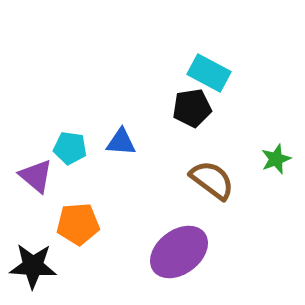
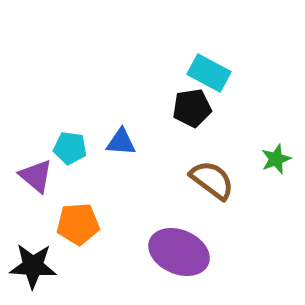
purple ellipse: rotated 60 degrees clockwise
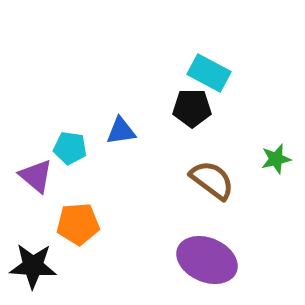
black pentagon: rotated 9 degrees clockwise
blue triangle: moved 11 px up; rotated 12 degrees counterclockwise
green star: rotated 8 degrees clockwise
purple ellipse: moved 28 px right, 8 px down
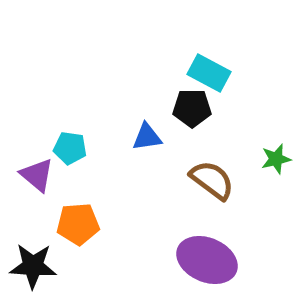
blue triangle: moved 26 px right, 6 px down
purple triangle: moved 1 px right, 1 px up
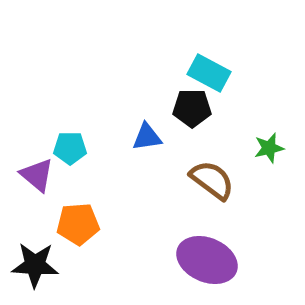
cyan pentagon: rotated 8 degrees counterclockwise
green star: moved 7 px left, 11 px up
black star: moved 2 px right, 1 px up
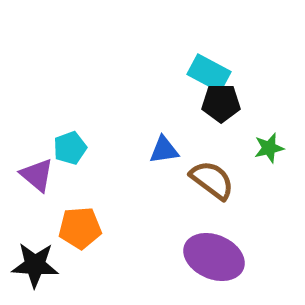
black pentagon: moved 29 px right, 5 px up
blue triangle: moved 17 px right, 13 px down
cyan pentagon: rotated 20 degrees counterclockwise
orange pentagon: moved 2 px right, 4 px down
purple ellipse: moved 7 px right, 3 px up
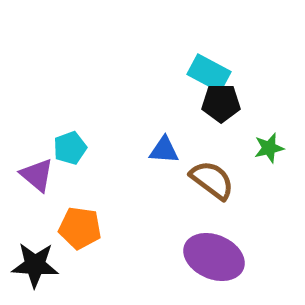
blue triangle: rotated 12 degrees clockwise
orange pentagon: rotated 12 degrees clockwise
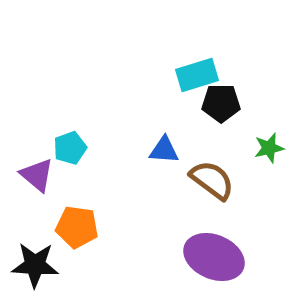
cyan rectangle: moved 12 px left, 2 px down; rotated 45 degrees counterclockwise
orange pentagon: moved 3 px left, 1 px up
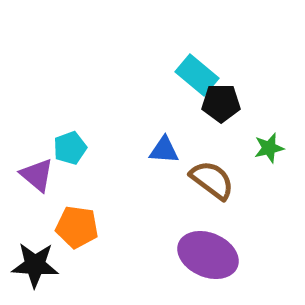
cyan rectangle: rotated 57 degrees clockwise
purple ellipse: moved 6 px left, 2 px up
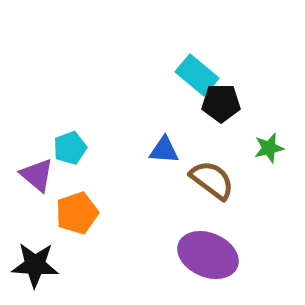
orange pentagon: moved 14 px up; rotated 27 degrees counterclockwise
